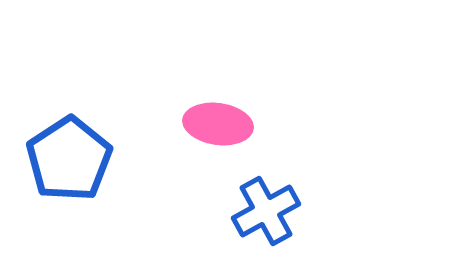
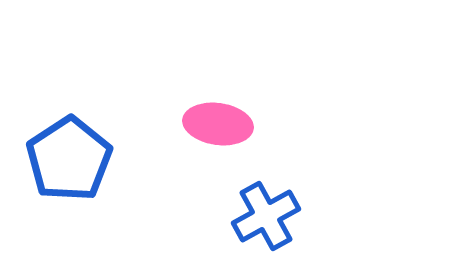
blue cross: moved 5 px down
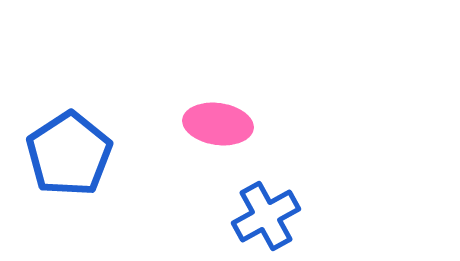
blue pentagon: moved 5 px up
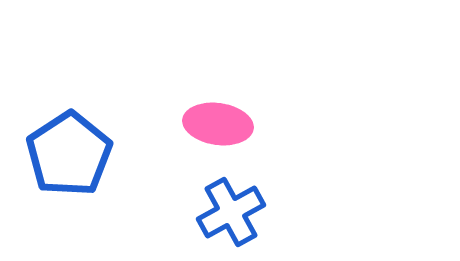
blue cross: moved 35 px left, 4 px up
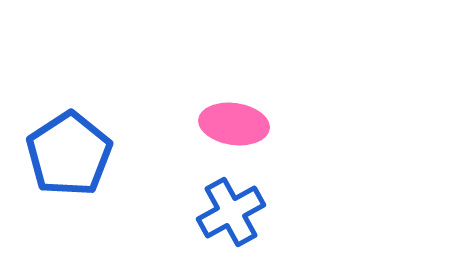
pink ellipse: moved 16 px right
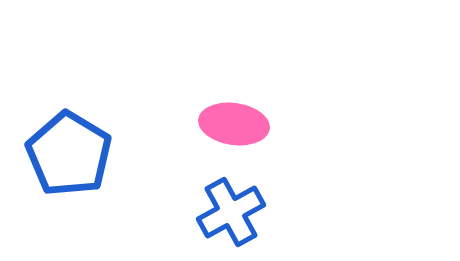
blue pentagon: rotated 8 degrees counterclockwise
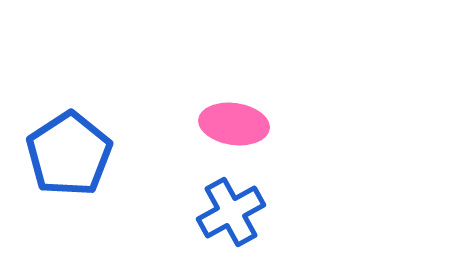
blue pentagon: rotated 8 degrees clockwise
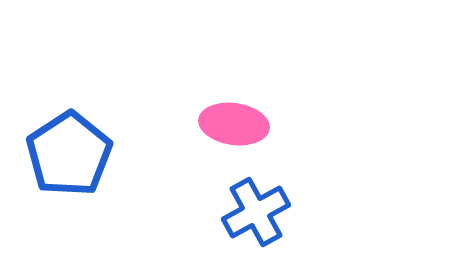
blue cross: moved 25 px right
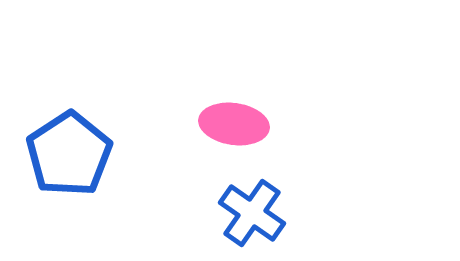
blue cross: moved 4 px left, 1 px down; rotated 26 degrees counterclockwise
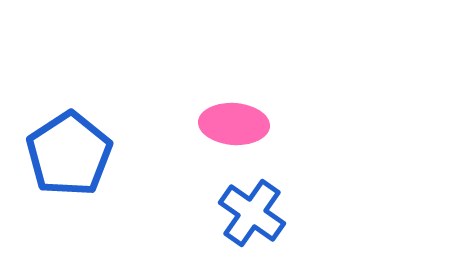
pink ellipse: rotated 4 degrees counterclockwise
